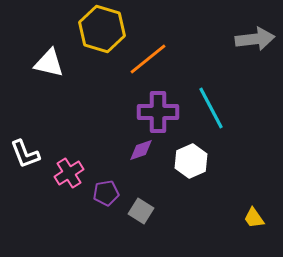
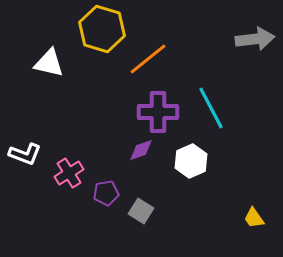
white L-shape: rotated 48 degrees counterclockwise
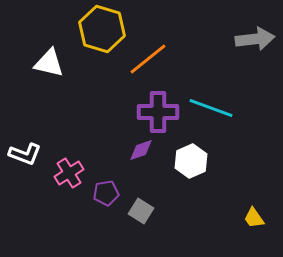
cyan line: rotated 42 degrees counterclockwise
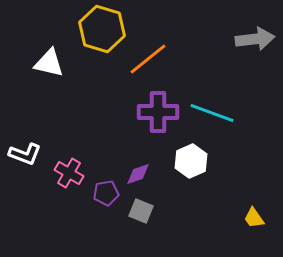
cyan line: moved 1 px right, 5 px down
purple diamond: moved 3 px left, 24 px down
pink cross: rotated 28 degrees counterclockwise
gray square: rotated 10 degrees counterclockwise
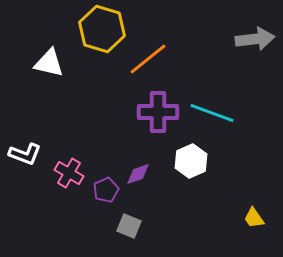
purple pentagon: moved 3 px up; rotated 15 degrees counterclockwise
gray square: moved 12 px left, 15 px down
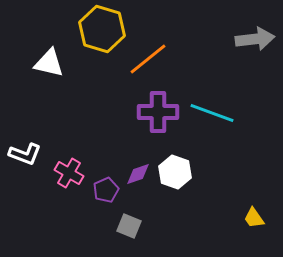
white hexagon: moved 16 px left, 11 px down; rotated 16 degrees counterclockwise
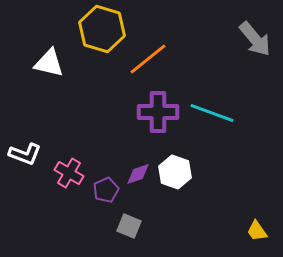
gray arrow: rotated 57 degrees clockwise
yellow trapezoid: moved 3 px right, 13 px down
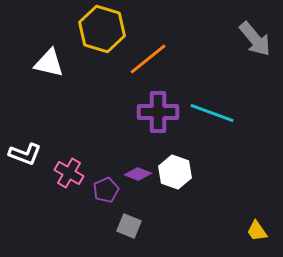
purple diamond: rotated 40 degrees clockwise
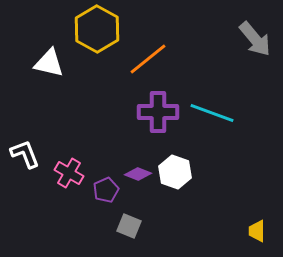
yellow hexagon: moved 5 px left; rotated 12 degrees clockwise
white L-shape: rotated 132 degrees counterclockwise
yellow trapezoid: rotated 35 degrees clockwise
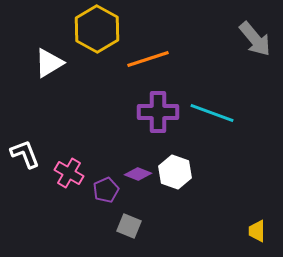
orange line: rotated 21 degrees clockwise
white triangle: rotated 44 degrees counterclockwise
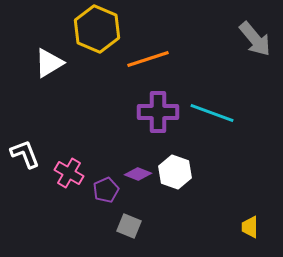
yellow hexagon: rotated 6 degrees counterclockwise
yellow trapezoid: moved 7 px left, 4 px up
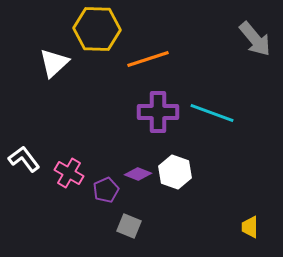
yellow hexagon: rotated 21 degrees counterclockwise
white triangle: moved 5 px right; rotated 12 degrees counterclockwise
white L-shape: moved 1 px left, 5 px down; rotated 16 degrees counterclockwise
